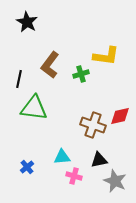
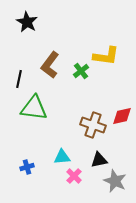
green cross: moved 3 px up; rotated 21 degrees counterclockwise
red diamond: moved 2 px right
blue cross: rotated 24 degrees clockwise
pink cross: rotated 28 degrees clockwise
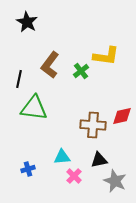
brown cross: rotated 15 degrees counterclockwise
blue cross: moved 1 px right, 2 px down
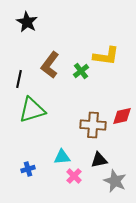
green triangle: moved 2 px left, 2 px down; rotated 24 degrees counterclockwise
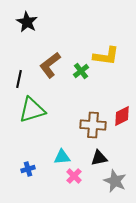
brown L-shape: rotated 16 degrees clockwise
red diamond: rotated 15 degrees counterclockwise
black triangle: moved 2 px up
